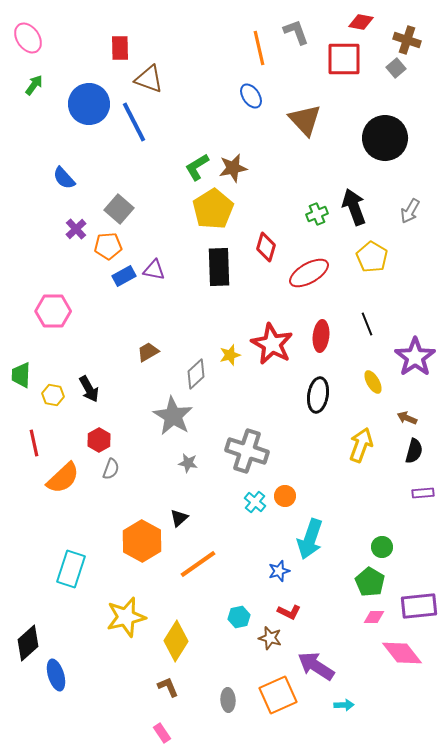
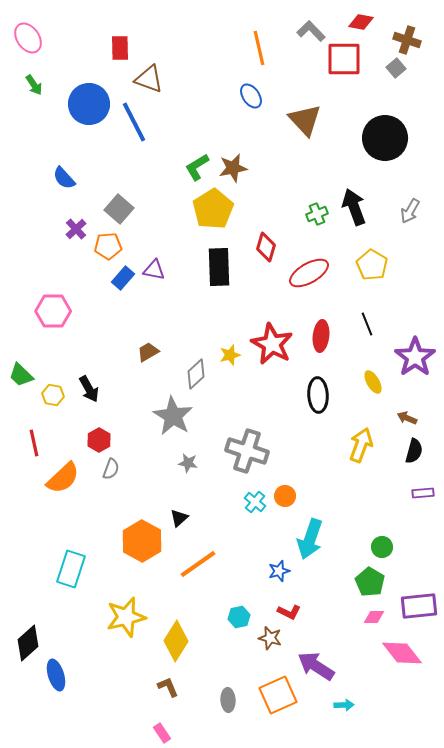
gray L-shape at (296, 32): moved 15 px right, 1 px up; rotated 24 degrees counterclockwise
green arrow at (34, 85): rotated 110 degrees clockwise
yellow pentagon at (372, 257): moved 8 px down
blue rectangle at (124, 276): moved 1 px left, 2 px down; rotated 20 degrees counterclockwise
green trapezoid at (21, 375): rotated 48 degrees counterclockwise
black ellipse at (318, 395): rotated 12 degrees counterclockwise
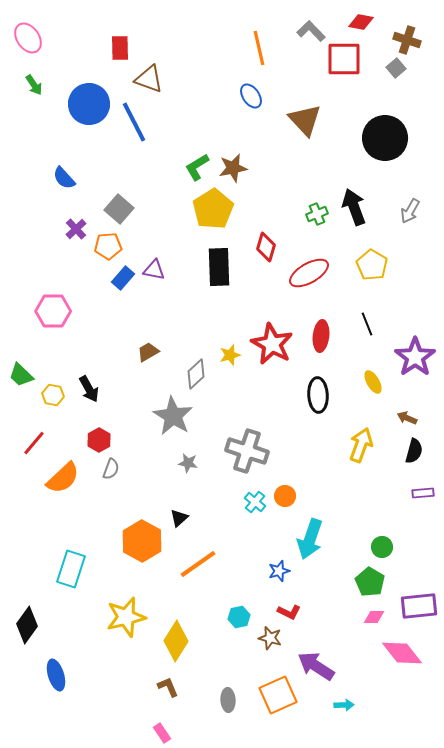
red line at (34, 443): rotated 52 degrees clockwise
black diamond at (28, 643): moved 1 px left, 18 px up; rotated 12 degrees counterclockwise
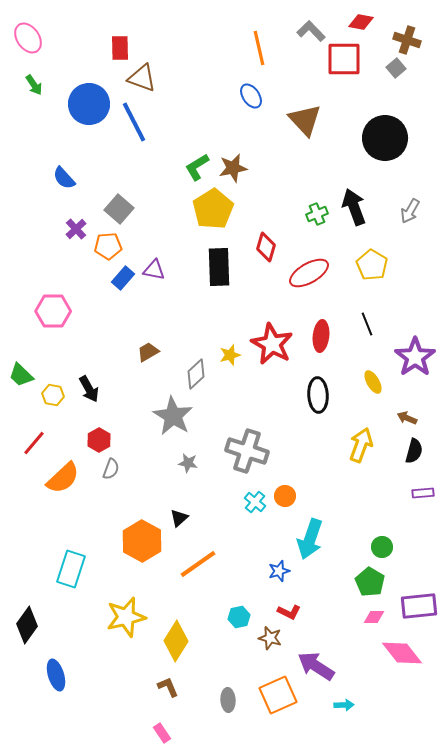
brown triangle at (149, 79): moved 7 px left, 1 px up
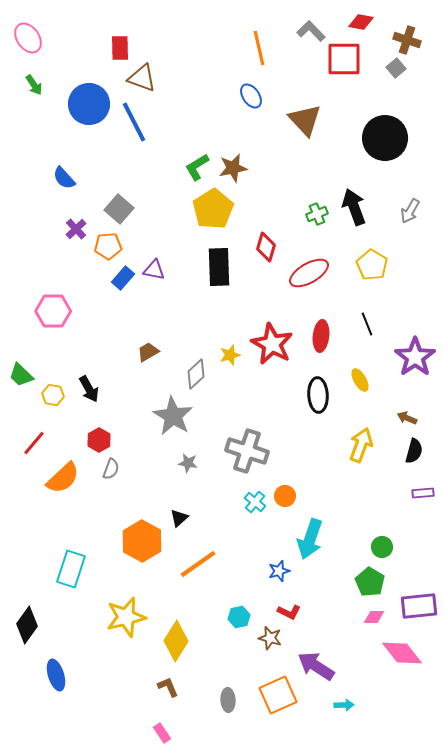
yellow ellipse at (373, 382): moved 13 px left, 2 px up
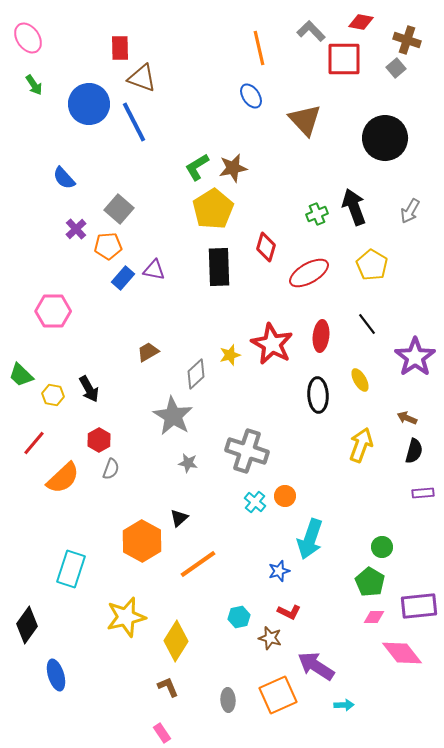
black line at (367, 324): rotated 15 degrees counterclockwise
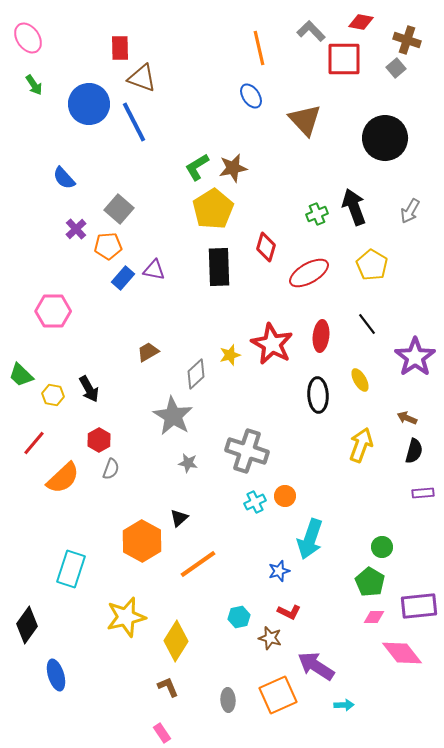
cyan cross at (255, 502): rotated 25 degrees clockwise
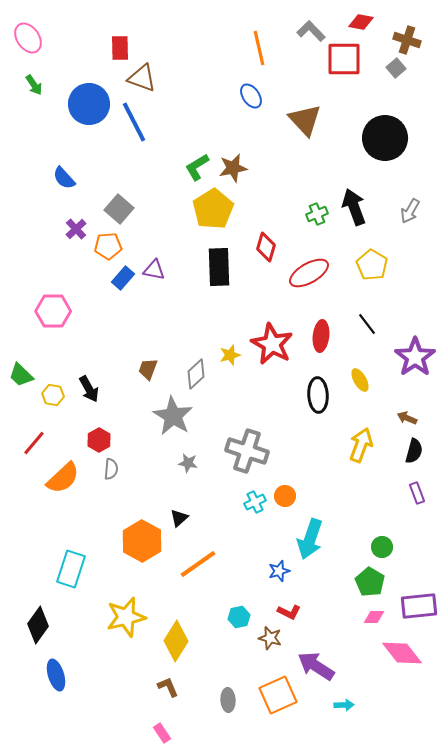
brown trapezoid at (148, 352): moved 17 px down; rotated 40 degrees counterclockwise
gray semicircle at (111, 469): rotated 15 degrees counterclockwise
purple rectangle at (423, 493): moved 6 px left; rotated 75 degrees clockwise
black diamond at (27, 625): moved 11 px right
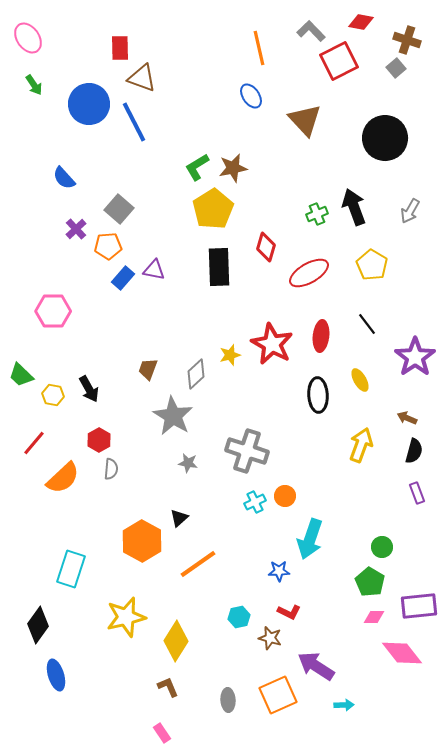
red square at (344, 59): moved 5 px left, 2 px down; rotated 27 degrees counterclockwise
blue star at (279, 571): rotated 15 degrees clockwise
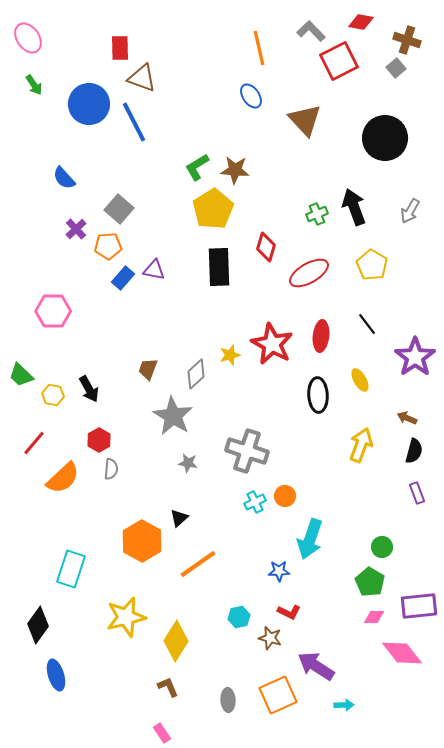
brown star at (233, 168): moved 2 px right, 2 px down; rotated 16 degrees clockwise
